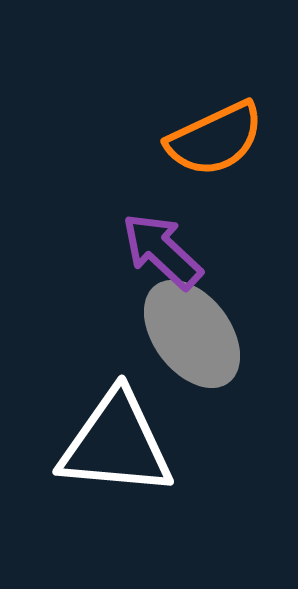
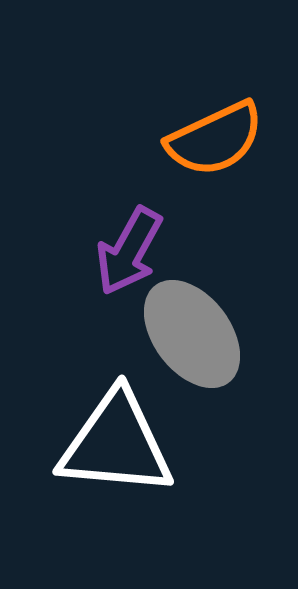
purple arrow: moved 33 px left; rotated 104 degrees counterclockwise
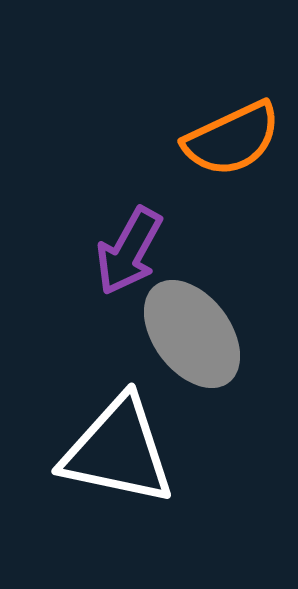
orange semicircle: moved 17 px right
white triangle: moved 2 px right, 7 px down; rotated 7 degrees clockwise
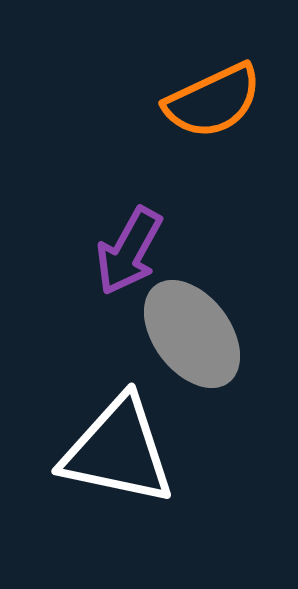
orange semicircle: moved 19 px left, 38 px up
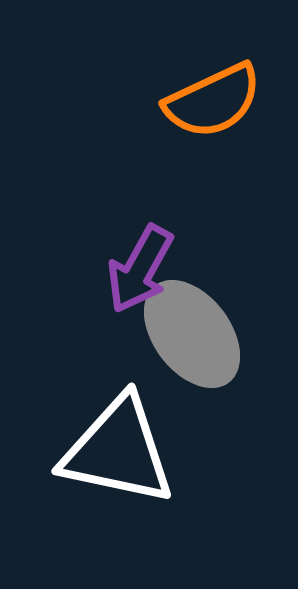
purple arrow: moved 11 px right, 18 px down
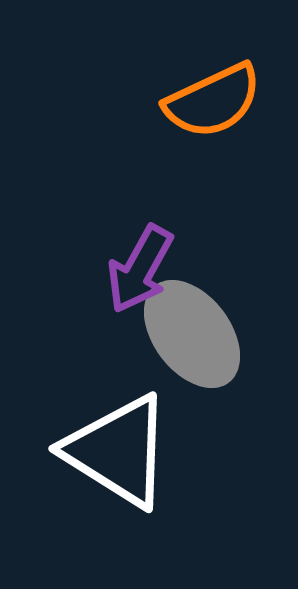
white triangle: rotated 20 degrees clockwise
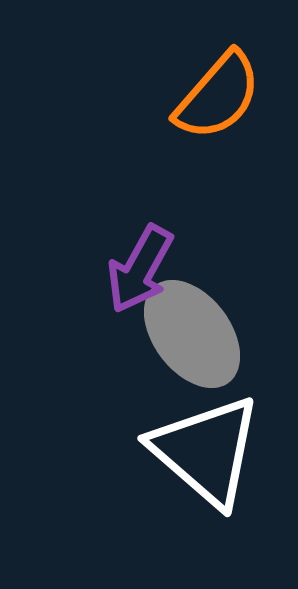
orange semicircle: moved 5 px right, 5 px up; rotated 24 degrees counterclockwise
white triangle: moved 88 px right; rotated 9 degrees clockwise
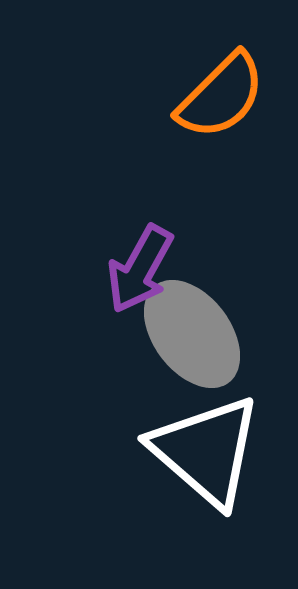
orange semicircle: moved 3 px right; rotated 4 degrees clockwise
